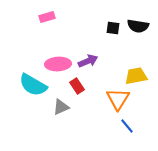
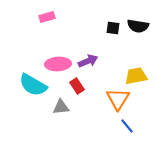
gray triangle: rotated 18 degrees clockwise
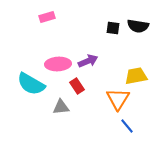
cyan semicircle: moved 2 px left, 1 px up
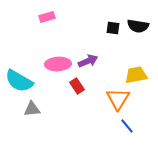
yellow trapezoid: moved 1 px up
cyan semicircle: moved 12 px left, 3 px up
gray triangle: moved 29 px left, 2 px down
